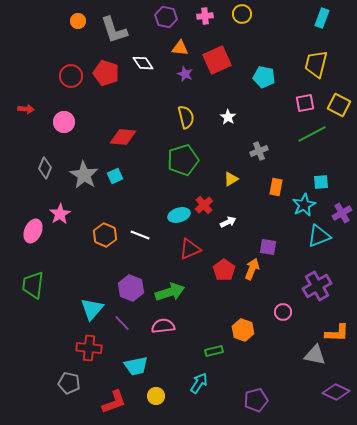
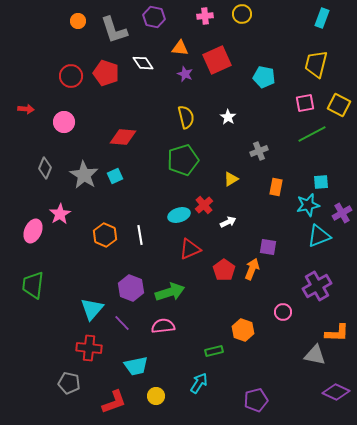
purple hexagon at (166, 17): moved 12 px left
cyan star at (304, 205): moved 4 px right; rotated 15 degrees clockwise
white line at (140, 235): rotated 60 degrees clockwise
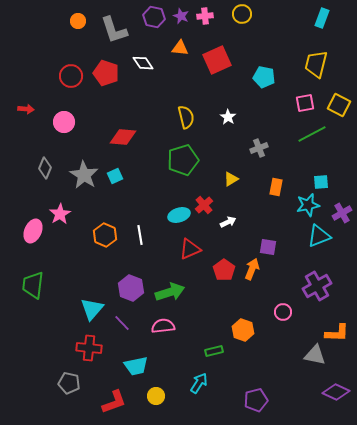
purple star at (185, 74): moved 4 px left, 58 px up
gray cross at (259, 151): moved 3 px up
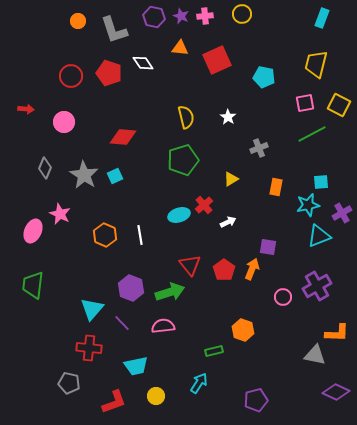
red pentagon at (106, 73): moved 3 px right
pink star at (60, 214): rotated 15 degrees counterclockwise
red triangle at (190, 249): moved 16 px down; rotated 45 degrees counterclockwise
pink circle at (283, 312): moved 15 px up
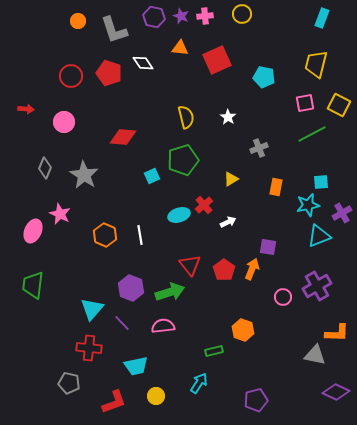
cyan square at (115, 176): moved 37 px right
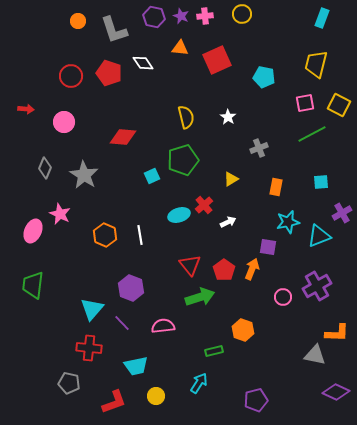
cyan star at (308, 205): moved 20 px left, 17 px down
green arrow at (170, 292): moved 30 px right, 5 px down
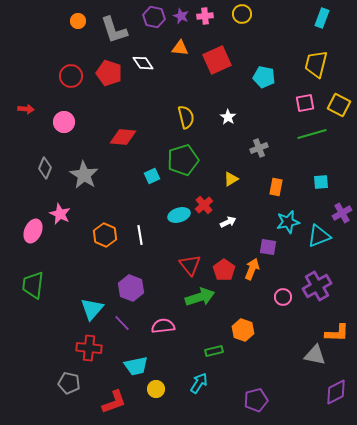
green line at (312, 134): rotated 12 degrees clockwise
purple diamond at (336, 392): rotated 52 degrees counterclockwise
yellow circle at (156, 396): moved 7 px up
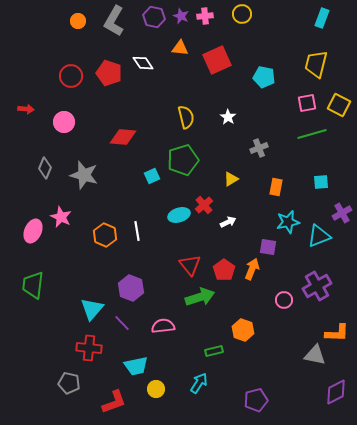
gray L-shape at (114, 30): moved 9 px up; rotated 48 degrees clockwise
pink square at (305, 103): moved 2 px right
gray star at (84, 175): rotated 16 degrees counterclockwise
pink star at (60, 214): moved 1 px right, 3 px down
white line at (140, 235): moved 3 px left, 4 px up
pink circle at (283, 297): moved 1 px right, 3 px down
